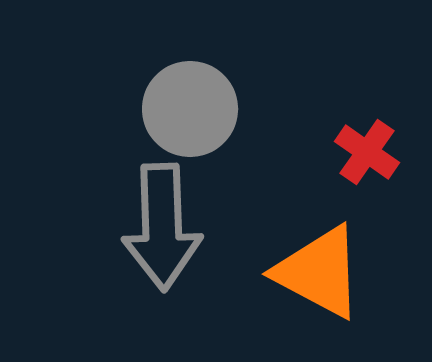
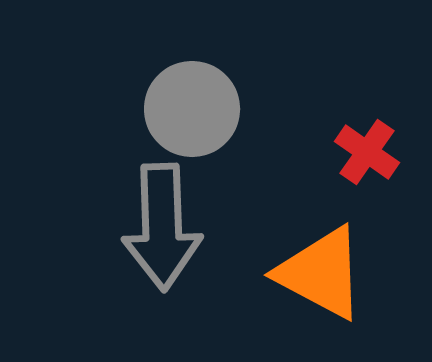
gray circle: moved 2 px right
orange triangle: moved 2 px right, 1 px down
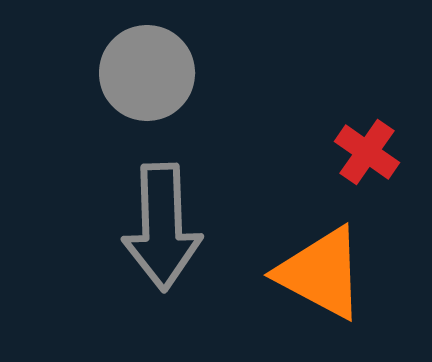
gray circle: moved 45 px left, 36 px up
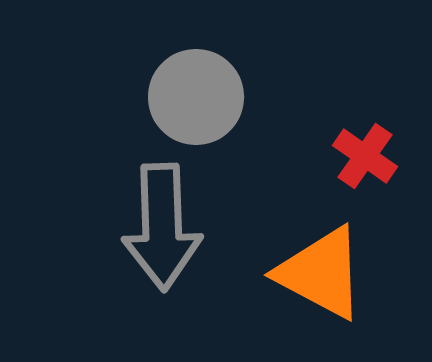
gray circle: moved 49 px right, 24 px down
red cross: moved 2 px left, 4 px down
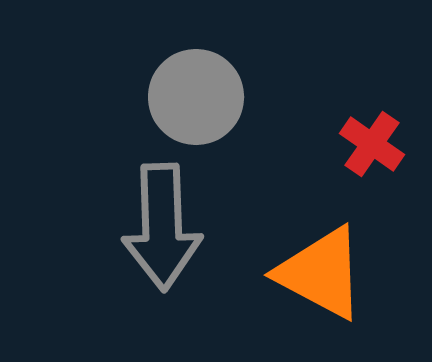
red cross: moved 7 px right, 12 px up
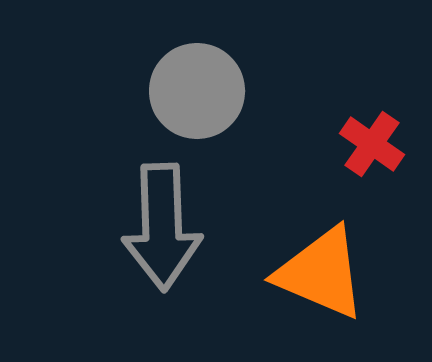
gray circle: moved 1 px right, 6 px up
orange triangle: rotated 5 degrees counterclockwise
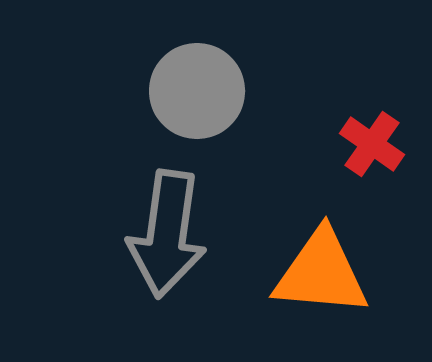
gray arrow: moved 5 px right, 7 px down; rotated 10 degrees clockwise
orange triangle: rotated 18 degrees counterclockwise
